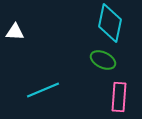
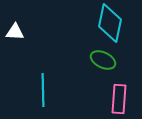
cyan line: rotated 68 degrees counterclockwise
pink rectangle: moved 2 px down
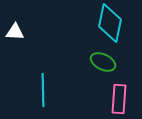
green ellipse: moved 2 px down
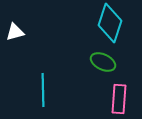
cyan diamond: rotated 6 degrees clockwise
white triangle: rotated 18 degrees counterclockwise
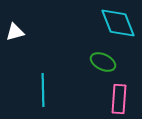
cyan diamond: moved 8 px right; rotated 39 degrees counterclockwise
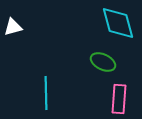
cyan diamond: rotated 6 degrees clockwise
white triangle: moved 2 px left, 5 px up
cyan line: moved 3 px right, 3 px down
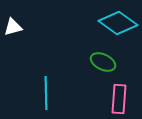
cyan diamond: rotated 39 degrees counterclockwise
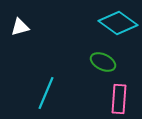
white triangle: moved 7 px right
cyan line: rotated 24 degrees clockwise
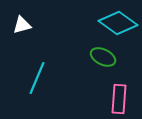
white triangle: moved 2 px right, 2 px up
green ellipse: moved 5 px up
cyan line: moved 9 px left, 15 px up
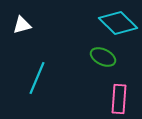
cyan diamond: rotated 9 degrees clockwise
